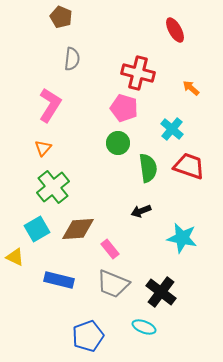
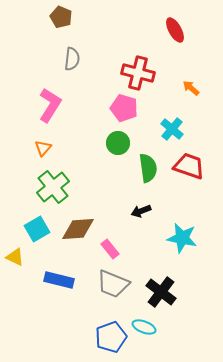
blue pentagon: moved 23 px right, 1 px down
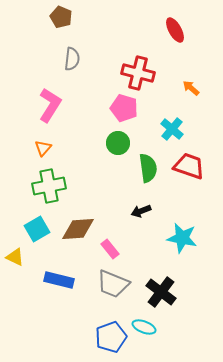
green cross: moved 4 px left, 1 px up; rotated 28 degrees clockwise
